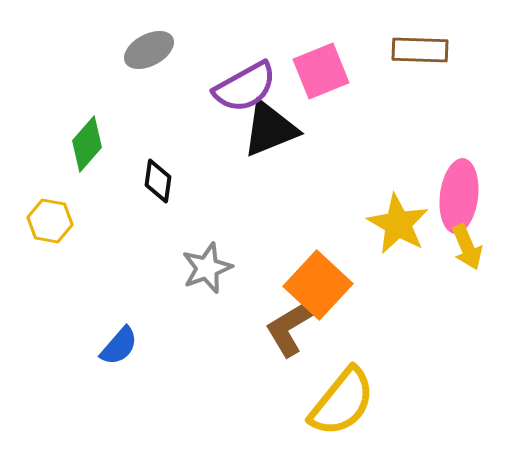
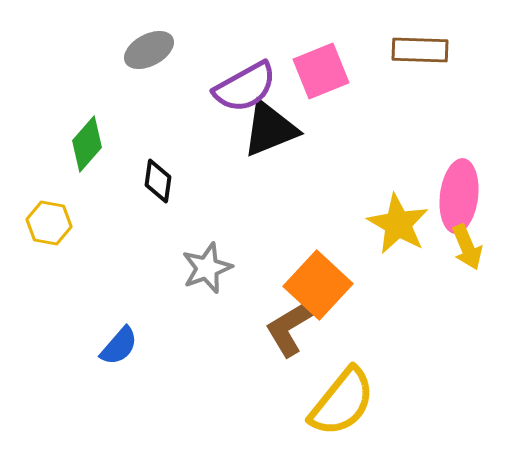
yellow hexagon: moved 1 px left, 2 px down
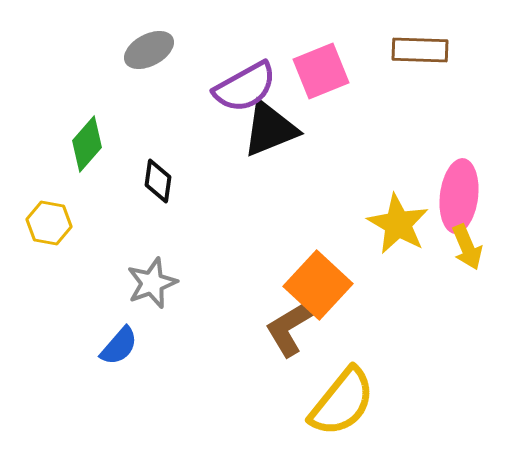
gray star: moved 55 px left, 15 px down
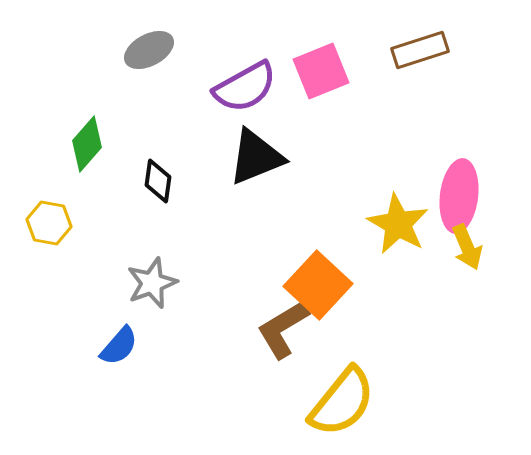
brown rectangle: rotated 20 degrees counterclockwise
black triangle: moved 14 px left, 28 px down
brown L-shape: moved 8 px left, 2 px down
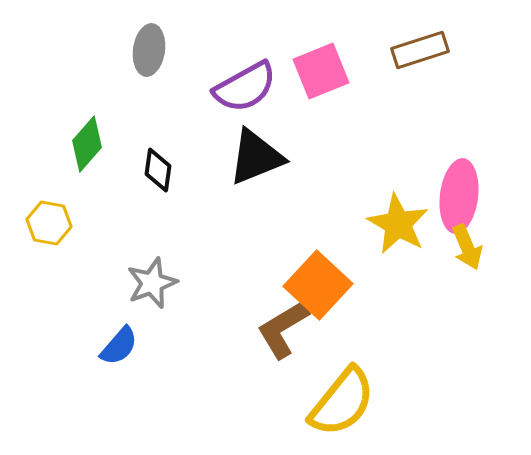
gray ellipse: rotated 54 degrees counterclockwise
black diamond: moved 11 px up
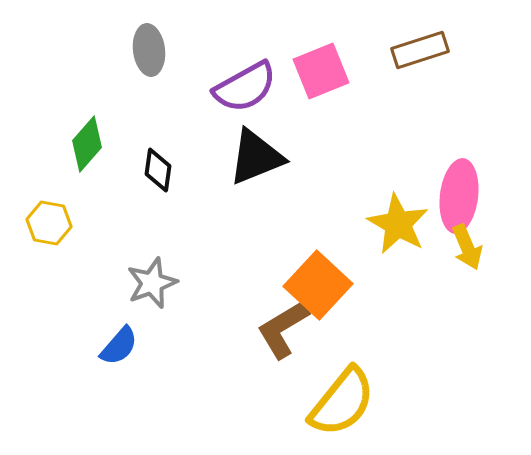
gray ellipse: rotated 15 degrees counterclockwise
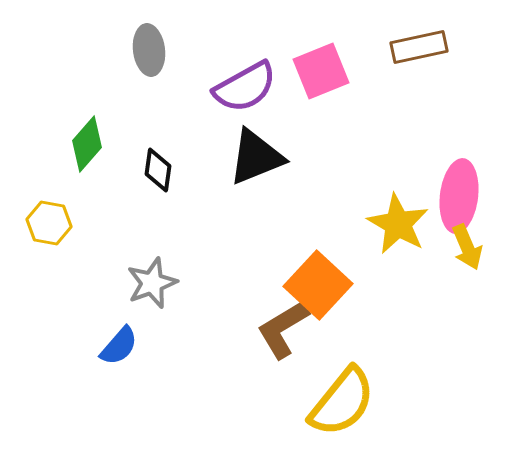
brown rectangle: moved 1 px left, 3 px up; rotated 6 degrees clockwise
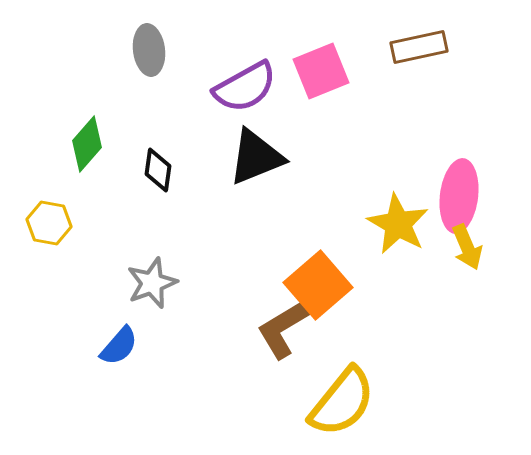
orange square: rotated 6 degrees clockwise
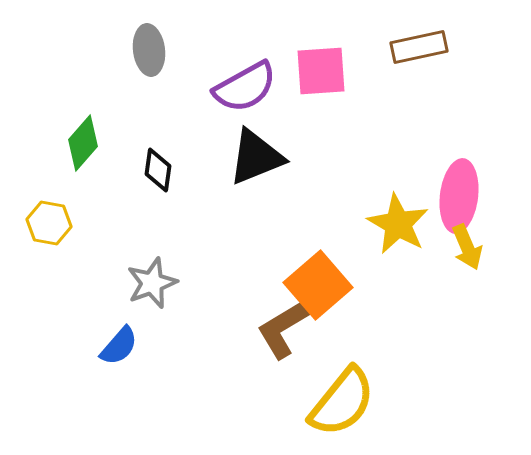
pink square: rotated 18 degrees clockwise
green diamond: moved 4 px left, 1 px up
